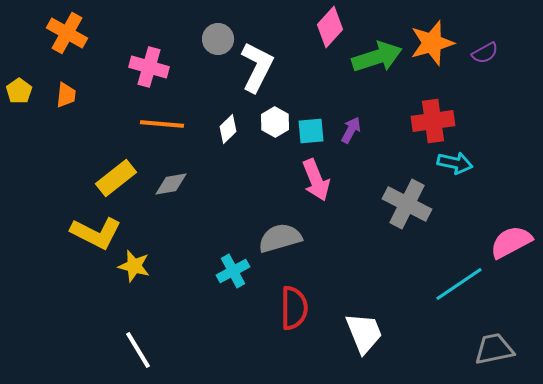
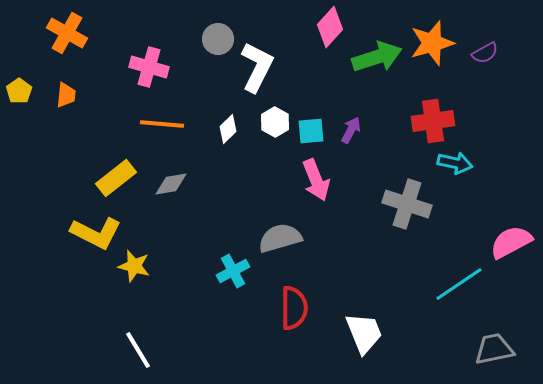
gray cross: rotated 9 degrees counterclockwise
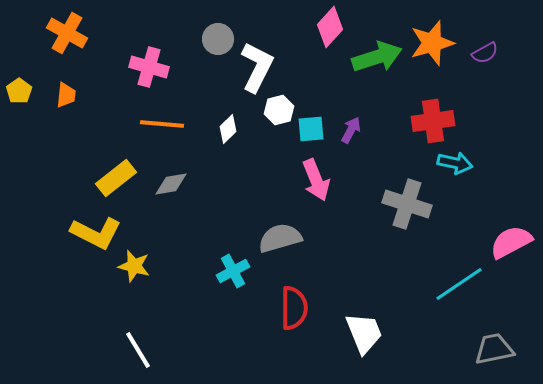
white hexagon: moved 4 px right, 12 px up; rotated 16 degrees clockwise
cyan square: moved 2 px up
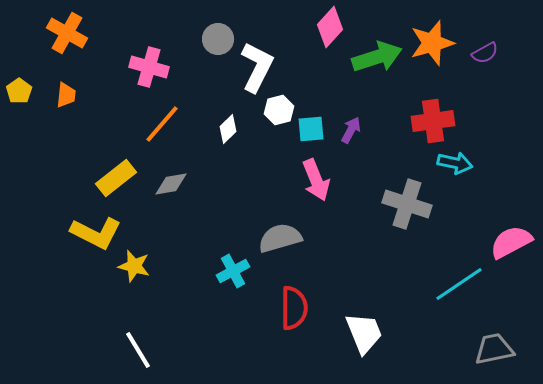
orange line: rotated 54 degrees counterclockwise
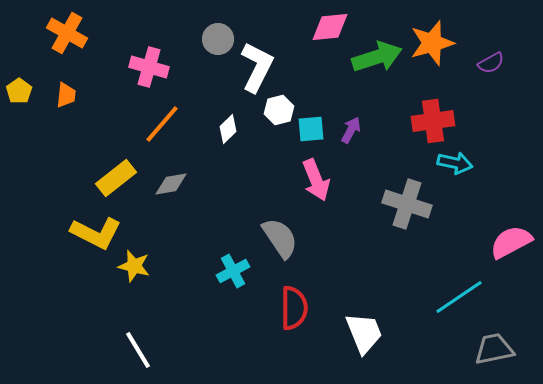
pink diamond: rotated 42 degrees clockwise
purple semicircle: moved 6 px right, 10 px down
gray semicircle: rotated 72 degrees clockwise
cyan line: moved 13 px down
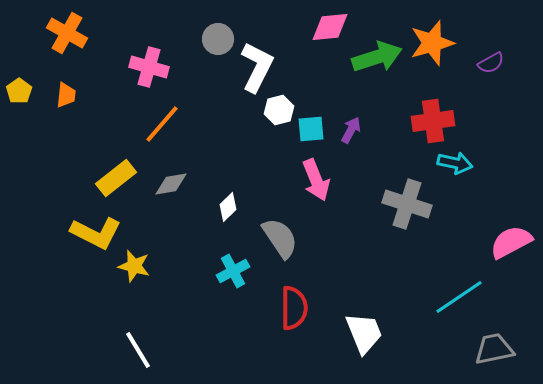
white diamond: moved 78 px down
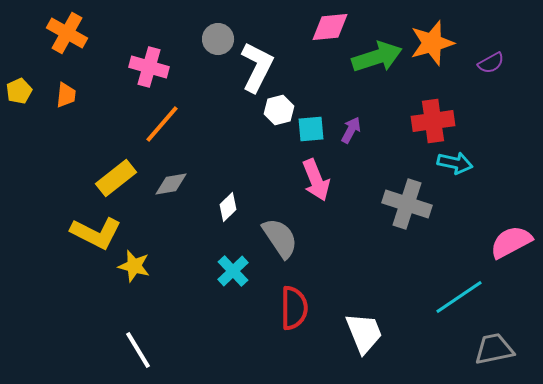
yellow pentagon: rotated 10 degrees clockwise
cyan cross: rotated 16 degrees counterclockwise
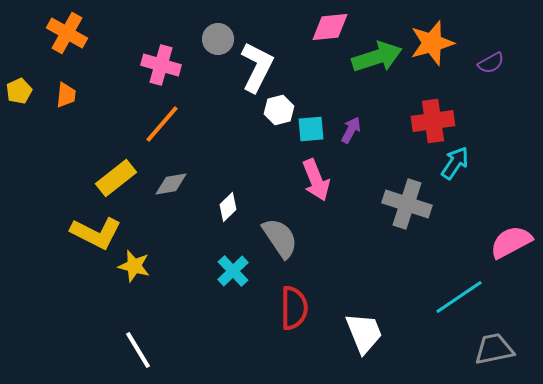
pink cross: moved 12 px right, 2 px up
cyan arrow: rotated 68 degrees counterclockwise
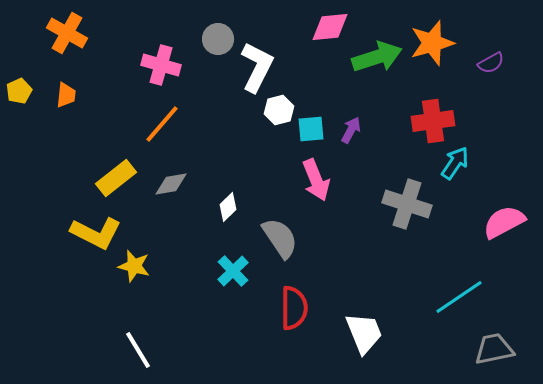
pink semicircle: moved 7 px left, 20 px up
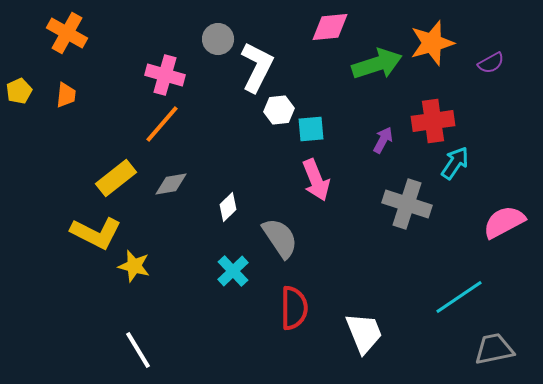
green arrow: moved 7 px down
pink cross: moved 4 px right, 10 px down
white hexagon: rotated 8 degrees clockwise
purple arrow: moved 32 px right, 10 px down
